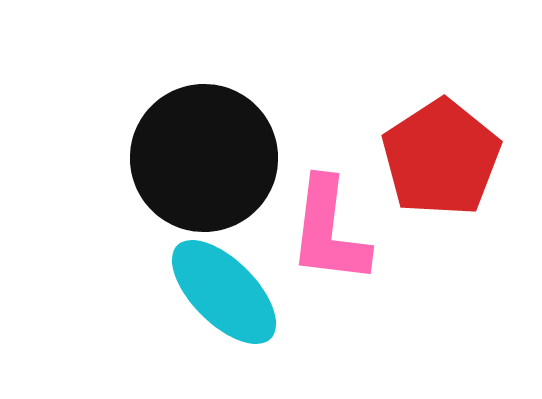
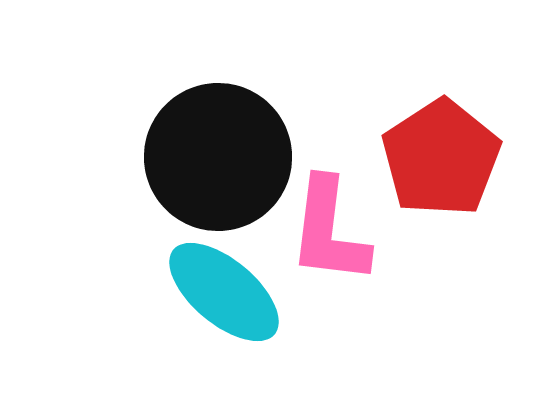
black circle: moved 14 px right, 1 px up
cyan ellipse: rotated 5 degrees counterclockwise
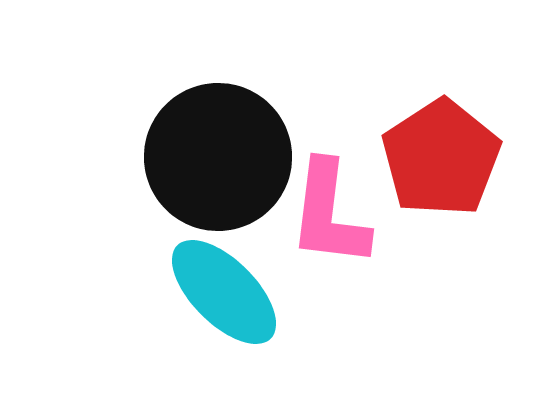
pink L-shape: moved 17 px up
cyan ellipse: rotated 5 degrees clockwise
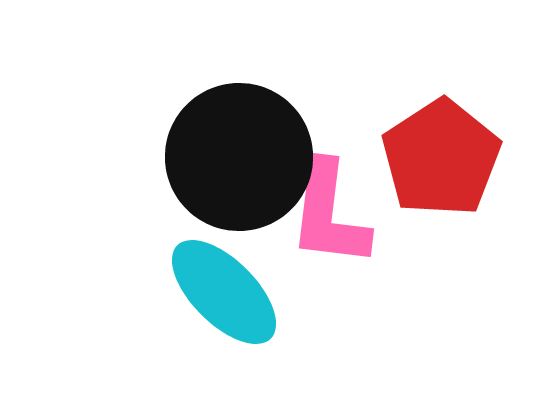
black circle: moved 21 px right
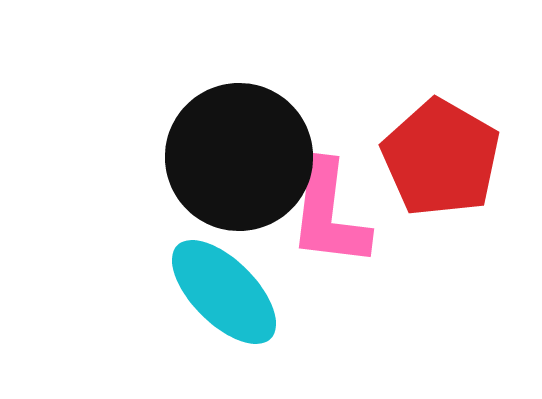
red pentagon: rotated 9 degrees counterclockwise
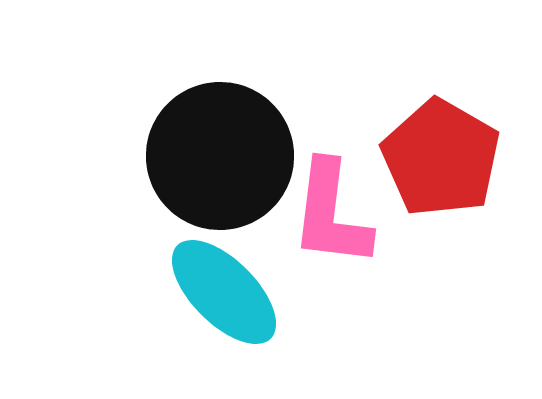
black circle: moved 19 px left, 1 px up
pink L-shape: moved 2 px right
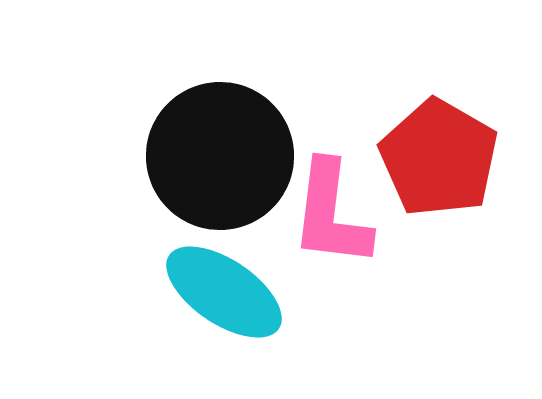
red pentagon: moved 2 px left
cyan ellipse: rotated 11 degrees counterclockwise
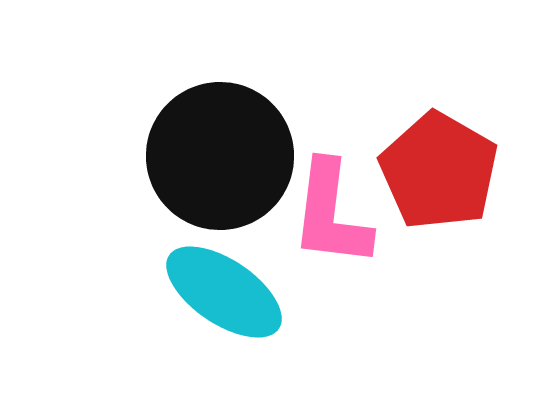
red pentagon: moved 13 px down
